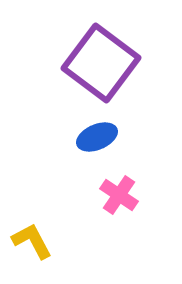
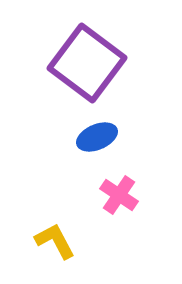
purple square: moved 14 px left
yellow L-shape: moved 23 px right
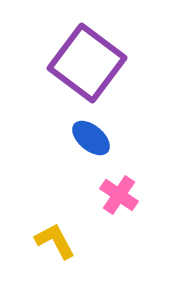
blue ellipse: moved 6 px left, 1 px down; rotated 63 degrees clockwise
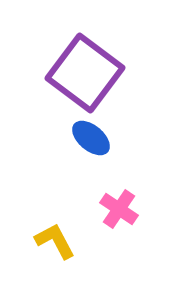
purple square: moved 2 px left, 10 px down
pink cross: moved 14 px down
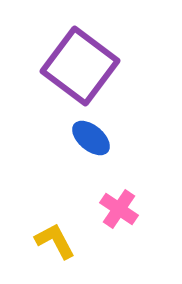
purple square: moved 5 px left, 7 px up
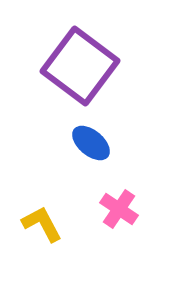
blue ellipse: moved 5 px down
yellow L-shape: moved 13 px left, 17 px up
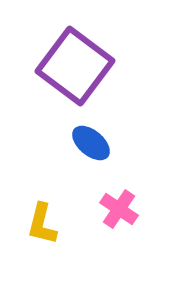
purple square: moved 5 px left
yellow L-shape: rotated 138 degrees counterclockwise
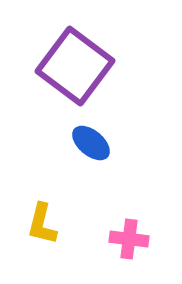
pink cross: moved 10 px right, 30 px down; rotated 27 degrees counterclockwise
